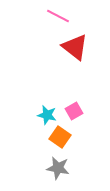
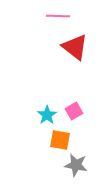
pink line: rotated 25 degrees counterclockwise
cyan star: rotated 24 degrees clockwise
orange square: moved 3 px down; rotated 25 degrees counterclockwise
gray star: moved 18 px right, 3 px up
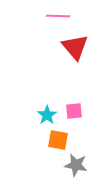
red triangle: rotated 12 degrees clockwise
pink square: rotated 24 degrees clockwise
orange square: moved 2 px left
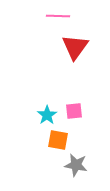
red triangle: rotated 16 degrees clockwise
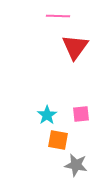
pink square: moved 7 px right, 3 px down
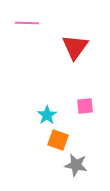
pink line: moved 31 px left, 7 px down
pink square: moved 4 px right, 8 px up
orange square: rotated 10 degrees clockwise
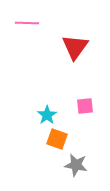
orange square: moved 1 px left, 1 px up
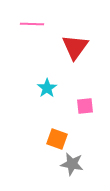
pink line: moved 5 px right, 1 px down
cyan star: moved 27 px up
gray star: moved 4 px left, 1 px up
